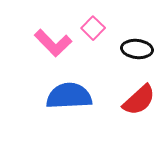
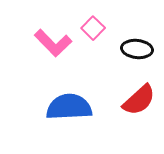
blue semicircle: moved 11 px down
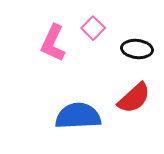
pink L-shape: rotated 69 degrees clockwise
red semicircle: moved 5 px left, 2 px up
blue semicircle: moved 9 px right, 9 px down
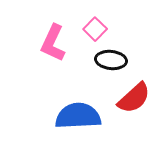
pink square: moved 2 px right, 1 px down
black ellipse: moved 26 px left, 11 px down
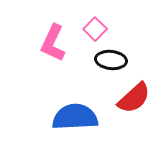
blue semicircle: moved 3 px left, 1 px down
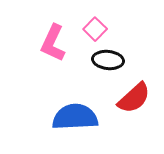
black ellipse: moved 3 px left
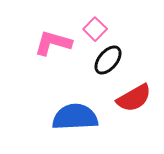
pink L-shape: rotated 81 degrees clockwise
black ellipse: rotated 56 degrees counterclockwise
red semicircle: rotated 12 degrees clockwise
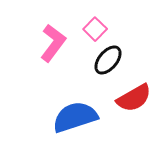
pink L-shape: rotated 111 degrees clockwise
blue semicircle: rotated 15 degrees counterclockwise
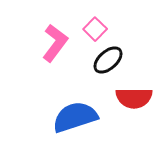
pink L-shape: moved 2 px right
black ellipse: rotated 8 degrees clockwise
red semicircle: rotated 30 degrees clockwise
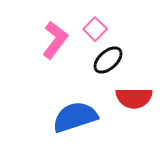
pink L-shape: moved 3 px up
